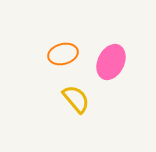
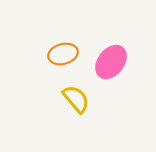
pink ellipse: rotated 12 degrees clockwise
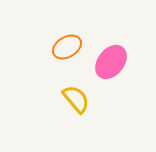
orange ellipse: moved 4 px right, 7 px up; rotated 16 degrees counterclockwise
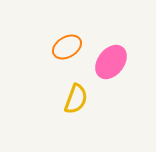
yellow semicircle: rotated 60 degrees clockwise
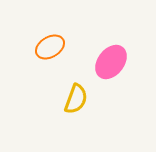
orange ellipse: moved 17 px left
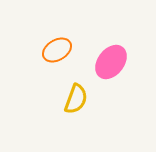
orange ellipse: moved 7 px right, 3 px down
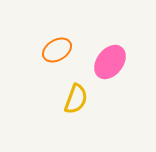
pink ellipse: moved 1 px left
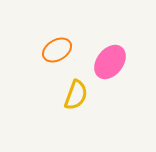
yellow semicircle: moved 4 px up
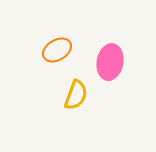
pink ellipse: rotated 28 degrees counterclockwise
